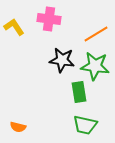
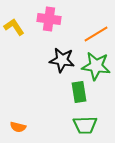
green star: moved 1 px right
green trapezoid: rotated 15 degrees counterclockwise
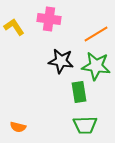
black star: moved 1 px left, 1 px down
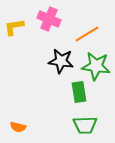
pink cross: rotated 15 degrees clockwise
yellow L-shape: rotated 65 degrees counterclockwise
orange line: moved 9 px left
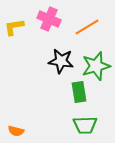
orange line: moved 7 px up
green star: rotated 24 degrees counterclockwise
orange semicircle: moved 2 px left, 4 px down
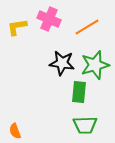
yellow L-shape: moved 3 px right
black star: moved 1 px right, 2 px down
green star: moved 1 px left, 1 px up
green rectangle: rotated 15 degrees clockwise
orange semicircle: moved 1 px left; rotated 56 degrees clockwise
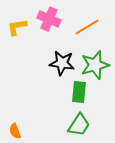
green trapezoid: moved 6 px left; rotated 55 degrees counterclockwise
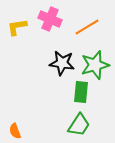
pink cross: moved 1 px right
green rectangle: moved 2 px right
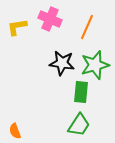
orange line: rotated 35 degrees counterclockwise
